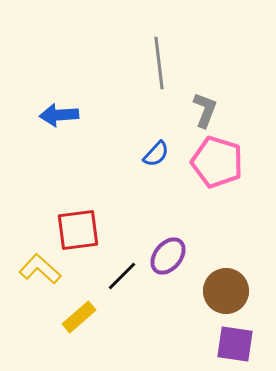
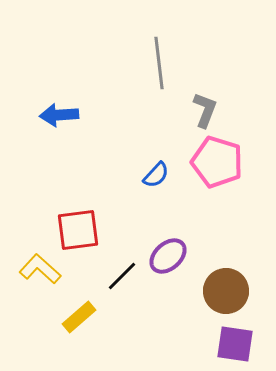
blue semicircle: moved 21 px down
purple ellipse: rotated 9 degrees clockwise
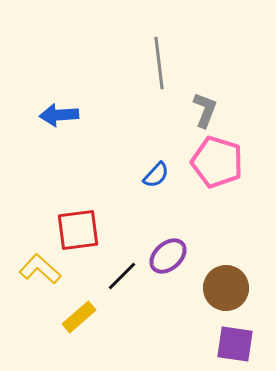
brown circle: moved 3 px up
